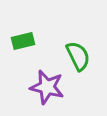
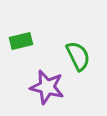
green rectangle: moved 2 px left
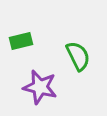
purple star: moved 7 px left
